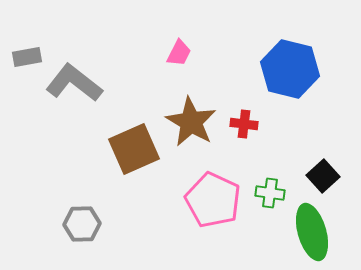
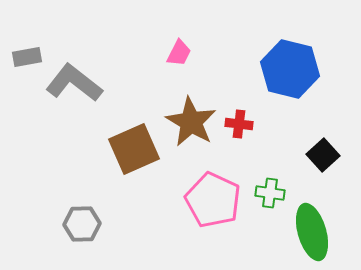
red cross: moved 5 px left
black square: moved 21 px up
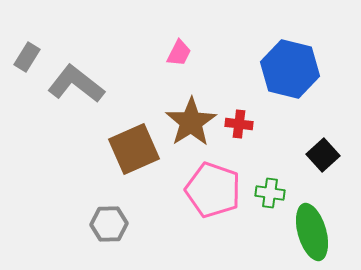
gray rectangle: rotated 48 degrees counterclockwise
gray L-shape: moved 2 px right, 1 px down
brown star: rotated 9 degrees clockwise
pink pentagon: moved 10 px up; rotated 6 degrees counterclockwise
gray hexagon: moved 27 px right
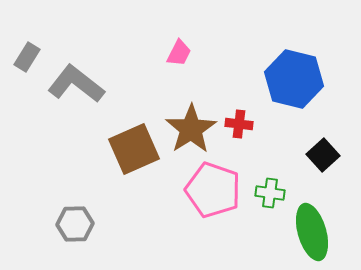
blue hexagon: moved 4 px right, 10 px down
brown star: moved 7 px down
gray hexagon: moved 34 px left
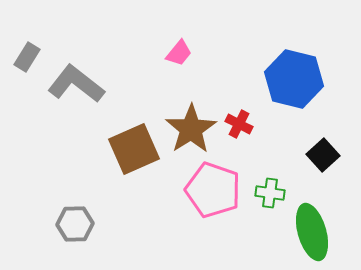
pink trapezoid: rotated 12 degrees clockwise
red cross: rotated 20 degrees clockwise
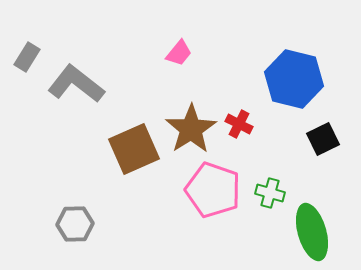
black square: moved 16 px up; rotated 16 degrees clockwise
green cross: rotated 8 degrees clockwise
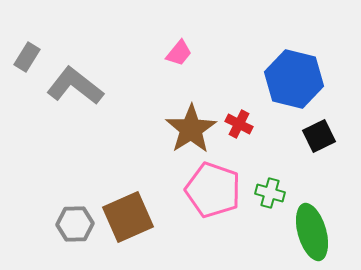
gray L-shape: moved 1 px left, 2 px down
black square: moved 4 px left, 3 px up
brown square: moved 6 px left, 68 px down
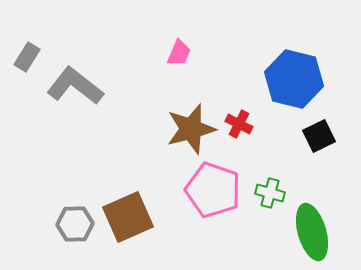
pink trapezoid: rotated 16 degrees counterclockwise
brown star: rotated 18 degrees clockwise
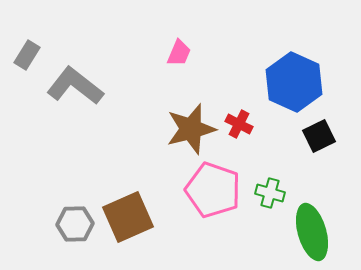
gray rectangle: moved 2 px up
blue hexagon: moved 3 px down; rotated 10 degrees clockwise
